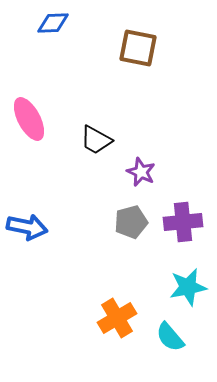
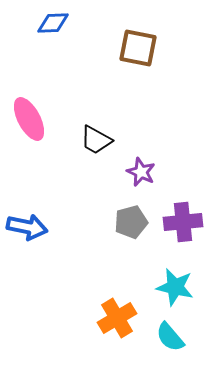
cyan star: moved 13 px left; rotated 24 degrees clockwise
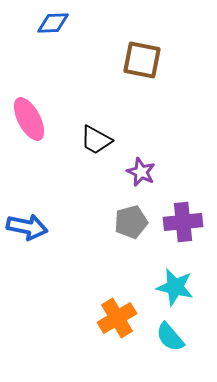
brown square: moved 4 px right, 12 px down
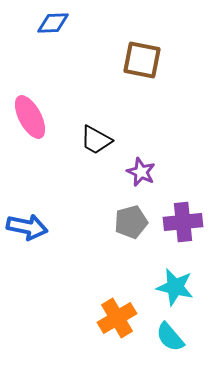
pink ellipse: moved 1 px right, 2 px up
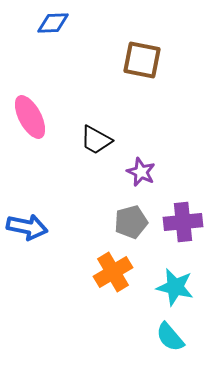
orange cross: moved 4 px left, 46 px up
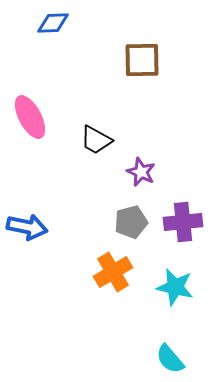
brown square: rotated 12 degrees counterclockwise
cyan semicircle: moved 22 px down
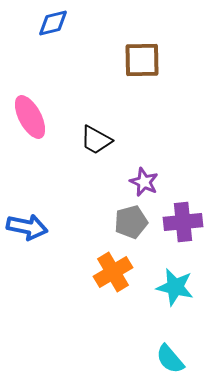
blue diamond: rotated 12 degrees counterclockwise
purple star: moved 3 px right, 10 px down
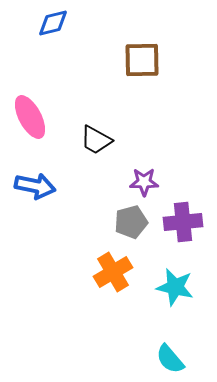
purple star: rotated 24 degrees counterclockwise
blue arrow: moved 8 px right, 41 px up
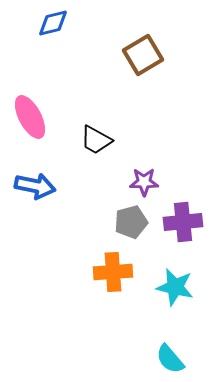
brown square: moved 1 px right, 5 px up; rotated 30 degrees counterclockwise
orange cross: rotated 27 degrees clockwise
